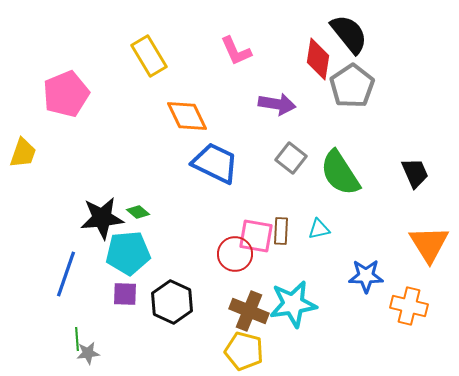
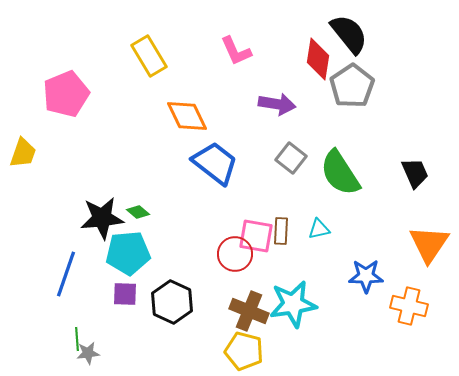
blue trapezoid: rotated 12 degrees clockwise
orange triangle: rotated 6 degrees clockwise
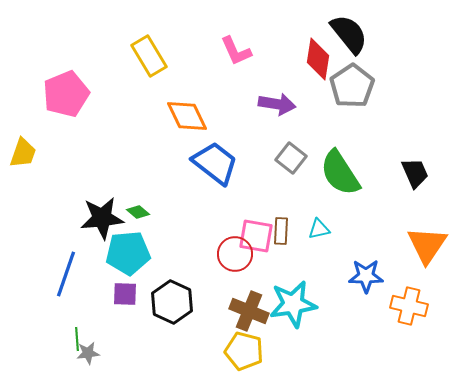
orange triangle: moved 2 px left, 1 px down
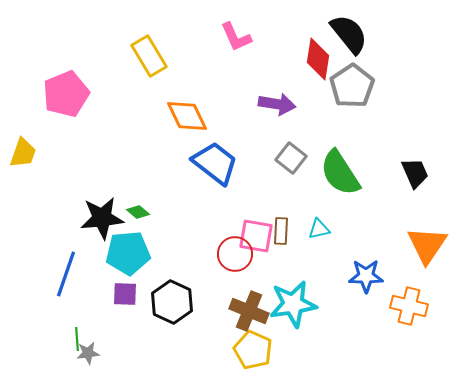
pink L-shape: moved 14 px up
yellow pentagon: moved 9 px right, 1 px up; rotated 9 degrees clockwise
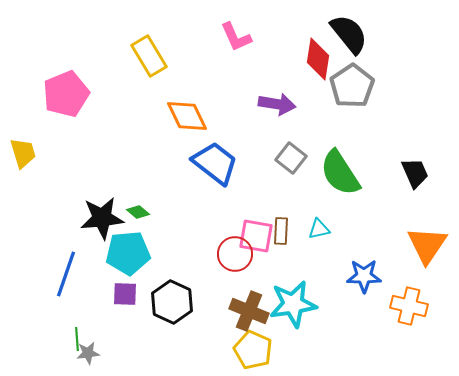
yellow trapezoid: rotated 36 degrees counterclockwise
blue star: moved 2 px left
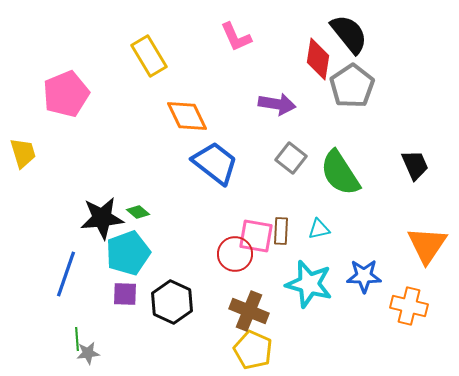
black trapezoid: moved 8 px up
cyan pentagon: rotated 15 degrees counterclockwise
cyan star: moved 16 px right, 20 px up; rotated 24 degrees clockwise
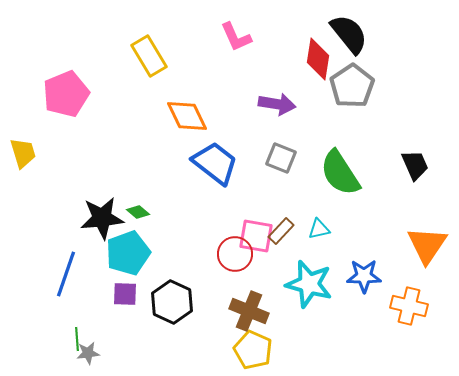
gray square: moved 10 px left; rotated 16 degrees counterclockwise
brown rectangle: rotated 40 degrees clockwise
